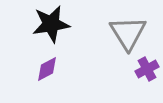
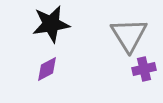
gray triangle: moved 1 px right, 2 px down
purple cross: moved 3 px left; rotated 15 degrees clockwise
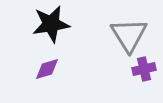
purple diamond: rotated 12 degrees clockwise
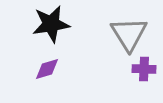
gray triangle: moved 1 px up
purple cross: rotated 15 degrees clockwise
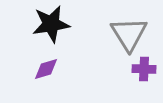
purple diamond: moved 1 px left
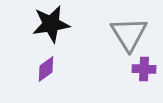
purple diamond: rotated 20 degrees counterclockwise
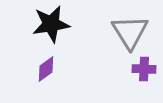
gray triangle: moved 1 px right, 2 px up
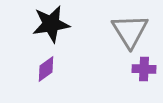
gray triangle: moved 1 px up
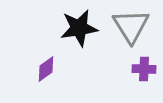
black star: moved 28 px right, 4 px down
gray triangle: moved 1 px right, 5 px up
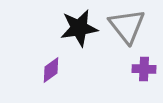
gray triangle: moved 4 px left; rotated 6 degrees counterclockwise
purple diamond: moved 5 px right, 1 px down
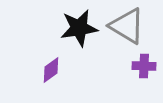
gray triangle: rotated 21 degrees counterclockwise
purple cross: moved 3 px up
